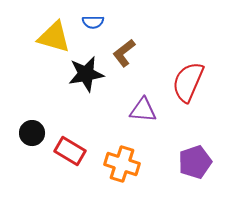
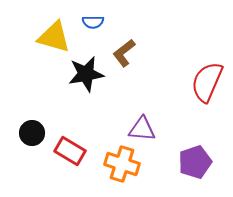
red semicircle: moved 19 px right
purple triangle: moved 1 px left, 19 px down
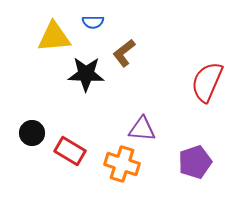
yellow triangle: rotated 21 degrees counterclockwise
black star: rotated 12 degrees clockwise
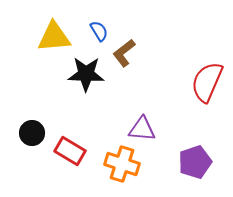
blue semicircle: moved 6 px right, 9 px down; rotated 120 degrees counterclockwise
